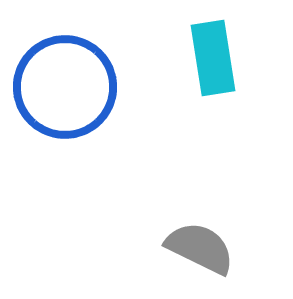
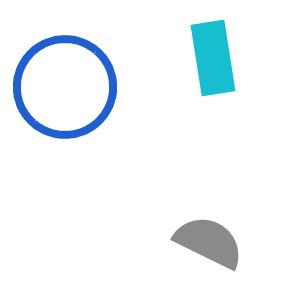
gray semicircle: moved 9 px right, 6 px up
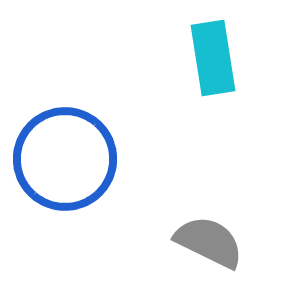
blue circle: moved 72 px down
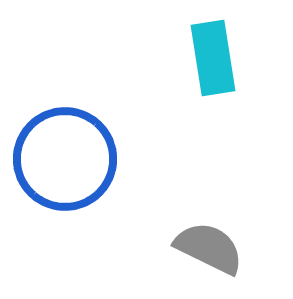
gray semicircle: moved 6 px down
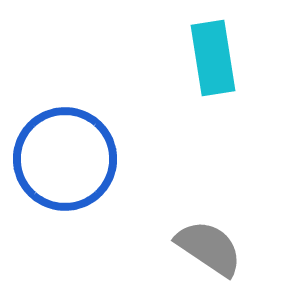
gray semicircle: rotated 8 degrees clockwise
